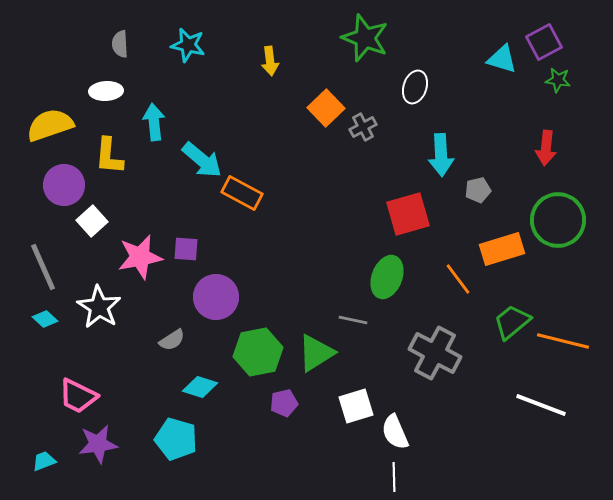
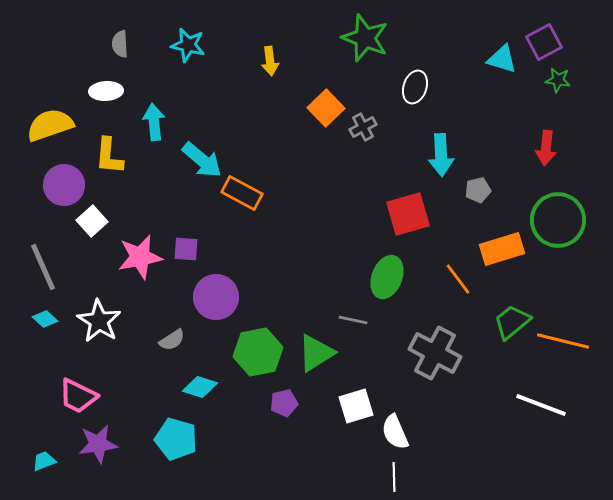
white star at (99, 307): moved 14 px down
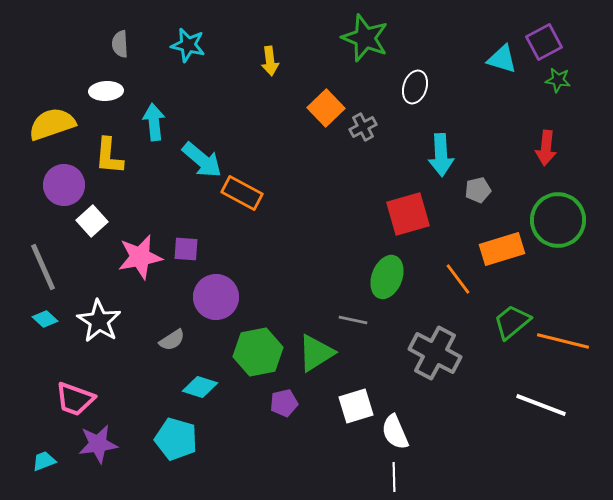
yellow semicircle at (50, 125): moved 2 px right, 1 px up
pink trapezoid at (78, 396): moved 3 px left, 3 px down; rotated 6 degrees counterclockwise
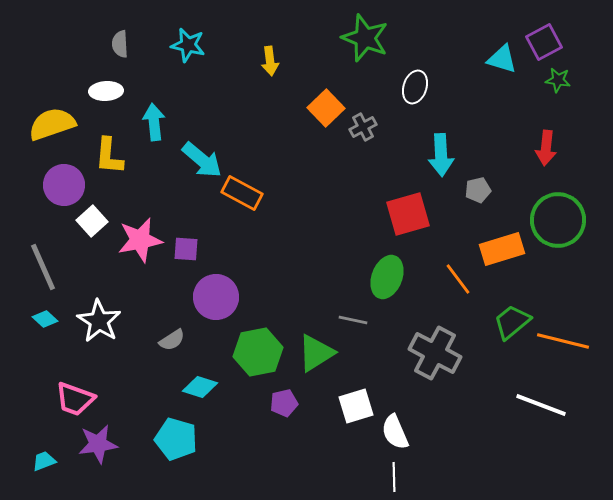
pink star at (140, 257): moved 17 px up
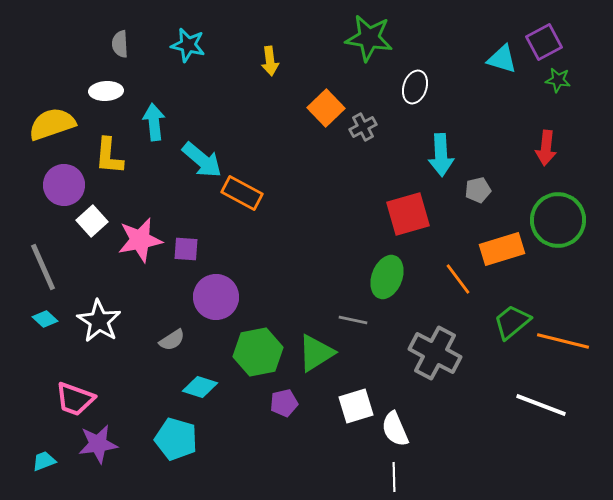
green star at (365, 38): moved 4 px right; rotated 12 degrees counterclockwise
white semicircle at (395, 432): moved 3 px up
